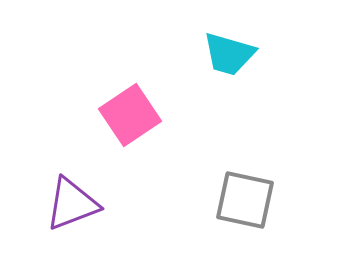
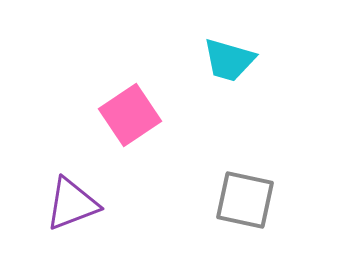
cyan trapezoid: moved 6 px down
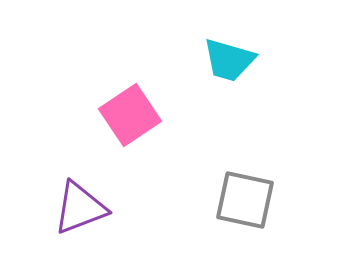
purple triangle: moved 8 px right, 4 px down
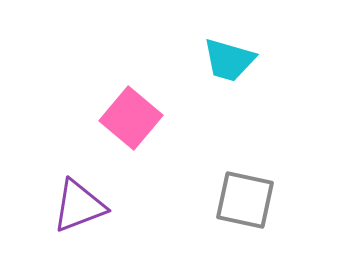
pink square: moved 1 px right, 3 px down; rotated 16 degrees counterclockwise
purple triangle: moved 1 px left, 2 px up
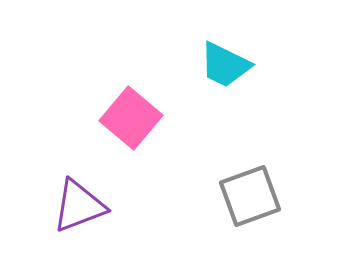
cyan trapezoid: moved 4 px left, 5 px down; rotated 10 degrees clockwise
gray square: moved 5 px right, 4 px up; rotated 32 degrees counterclockwise
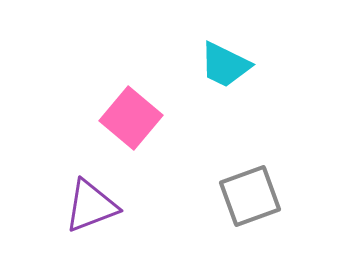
purple triangle: moved 12 px right
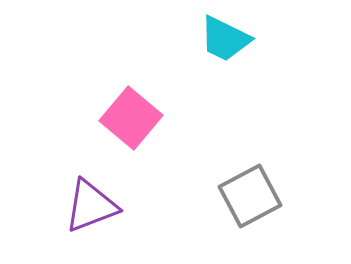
cyan trapezoid: moved 26 px up
gray square: rotated 8 degrees counterclockwise
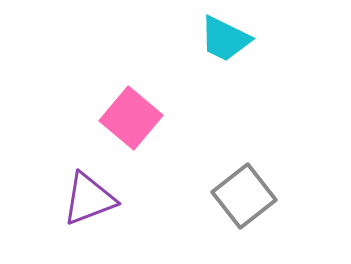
gray square: moved 6 px left; rotated 10 degrees counterclockwise
purple triangle: moved 2 px left, 7 px up
